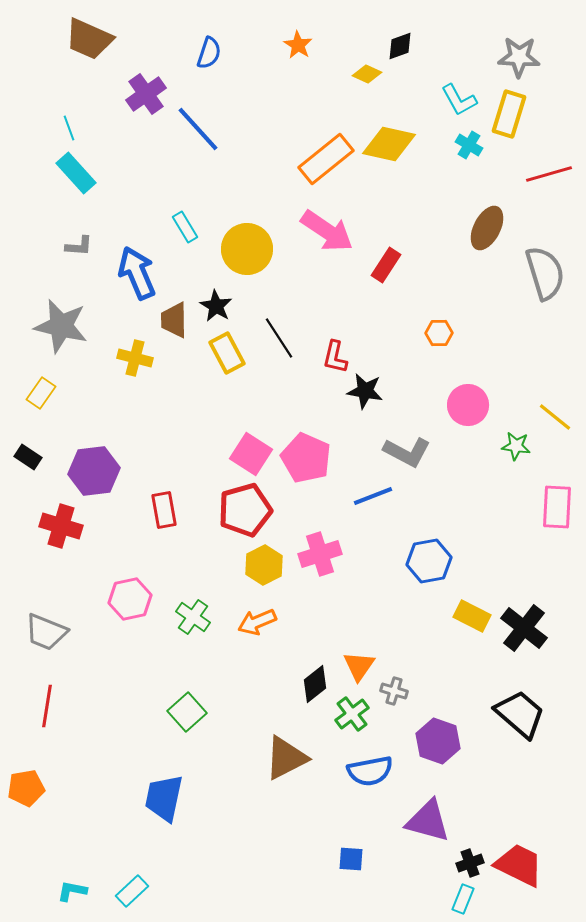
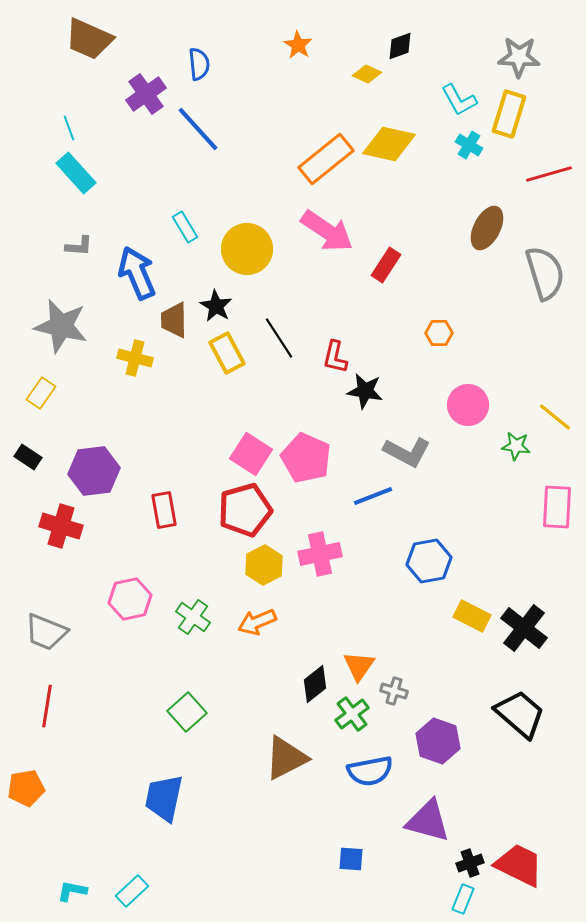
blue semicircle at (209, 53): moved 10 px left, 11 px down; rotated 24 degrees counterclockwise
pink cross at (320, 554): rotated 6 degrees clockwise
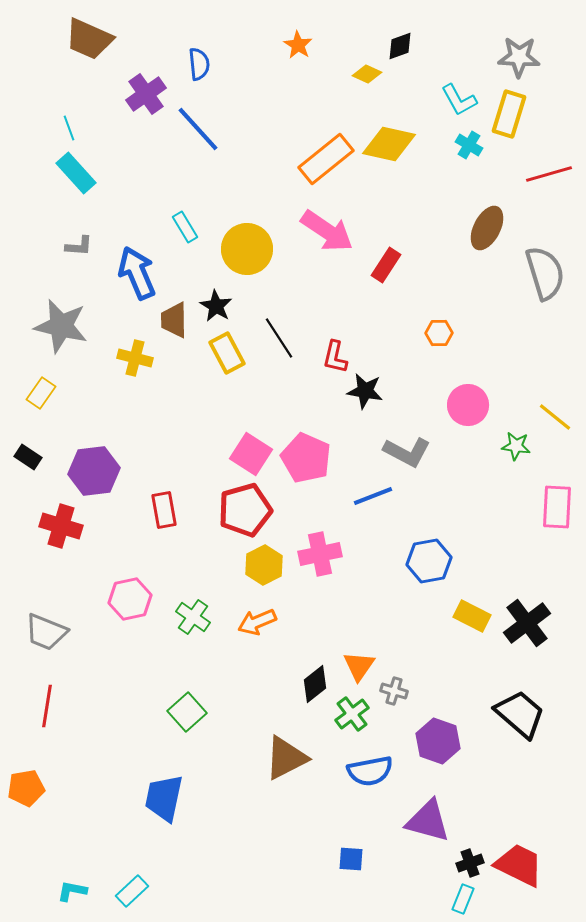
black cross at (524, 628): moved 3 px right, 5 px up; rotated 15 degrees clockwise
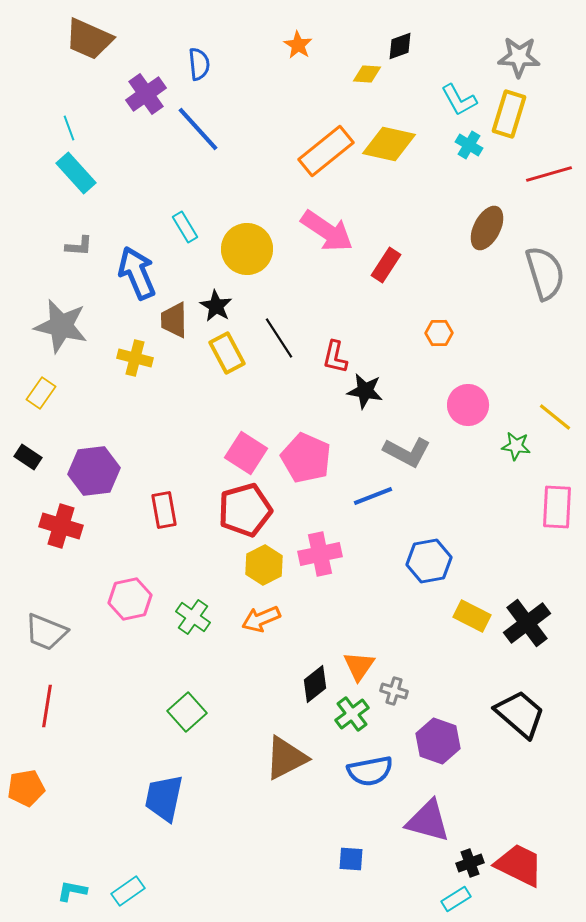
yellow diamond at (367, 74): rotated 20 degrees counterclockwise
orange rectangle at (326, 159): moved 8 px up
pink square at (251, 454): moved 5 px left, 1 px up
orange arrow at (257, 622): moved 4 px right, 3 px up
cyan rectangle at (132, 891): moved 4 px left; rotated 8 degrees clockwise
cyan rectangle at (463, 899): moved 7 px left; rotated 36 degrees clockwise
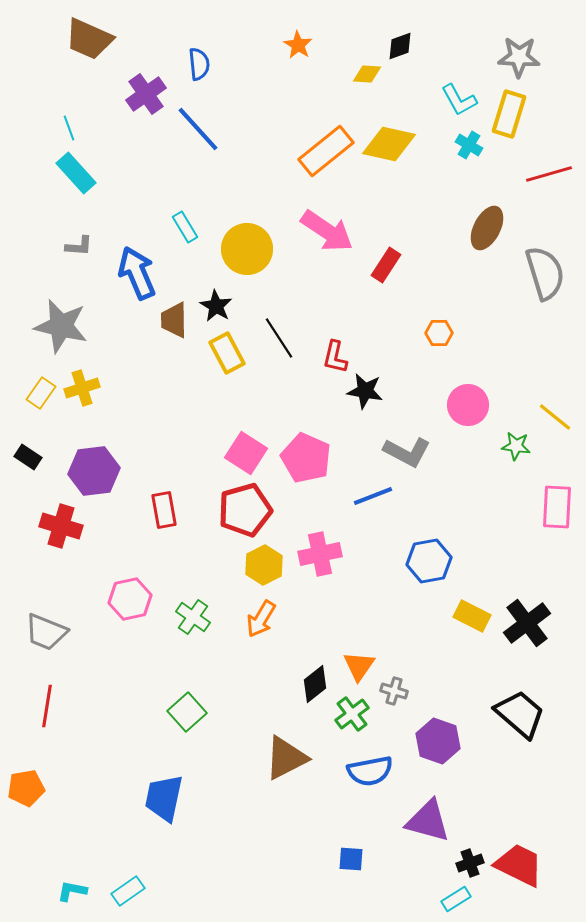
yellow cross at (135, 358): moved 53 px left, 30 px down; rotated 32 degrees counterclockwise
orange arrow at (261, 619): rotated 36 degrees counterclockwise
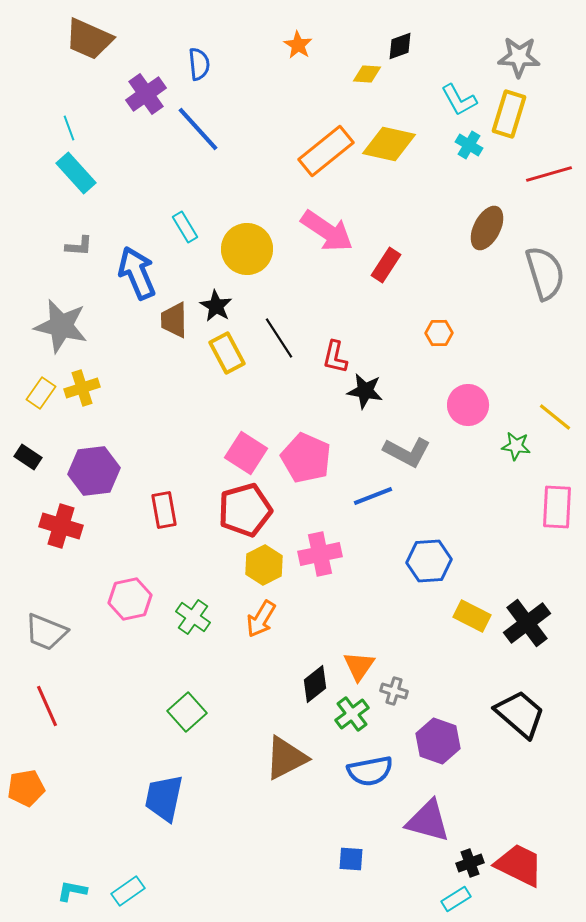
blue hexagon at (429, 561): rotated 6 degrees clockwise
red line at (47, 706): rotated 33 degrees counterclockwise
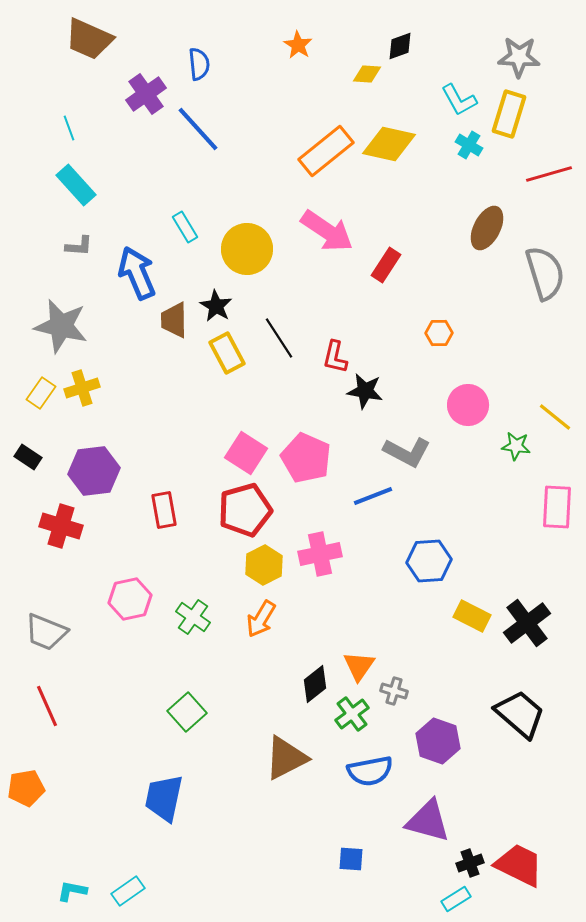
cyan rectangle at (76, 173): moved 12 px down
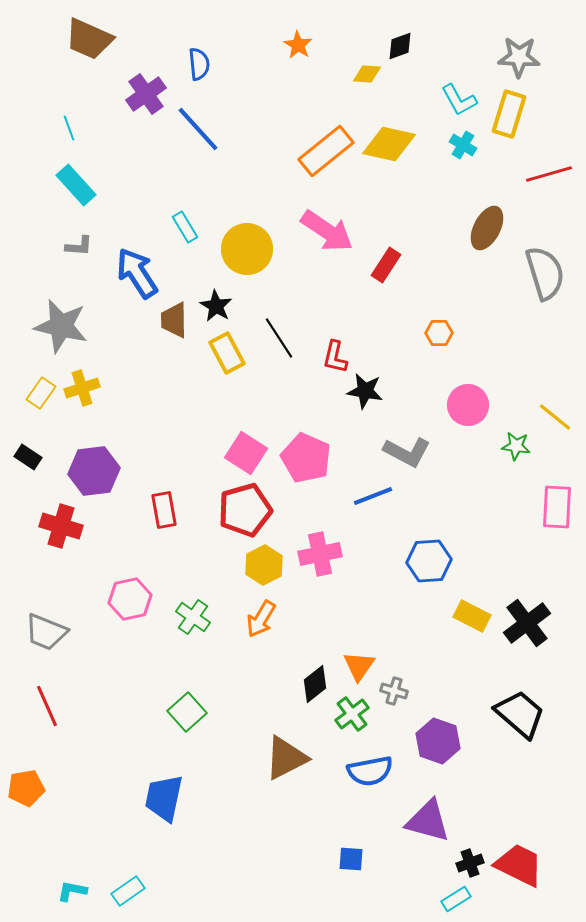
cyan cross at (469, 145): moved 6 px left
blue arrow at (137, 273): rotated 10 degrees counterclockwise
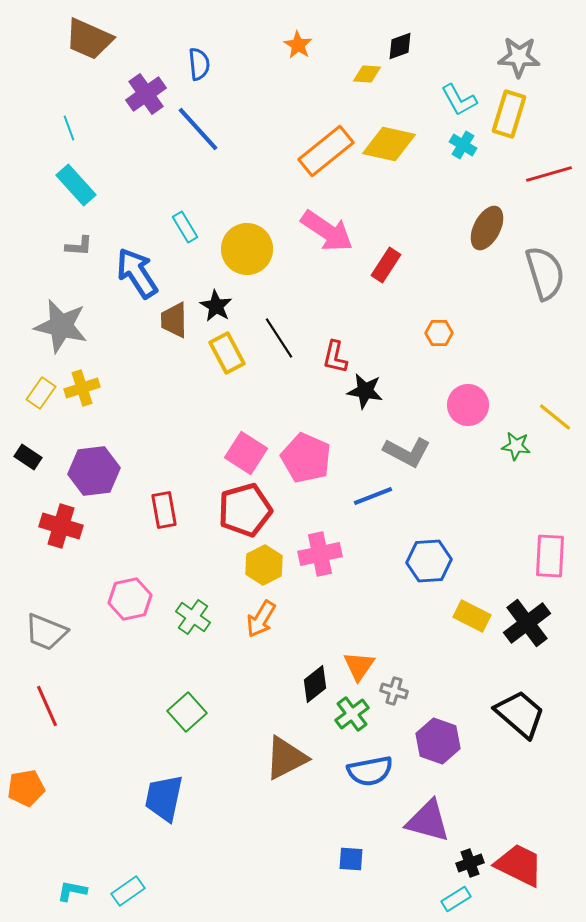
pink rectangle at (557, 507): moved 7 px left, 49 px down
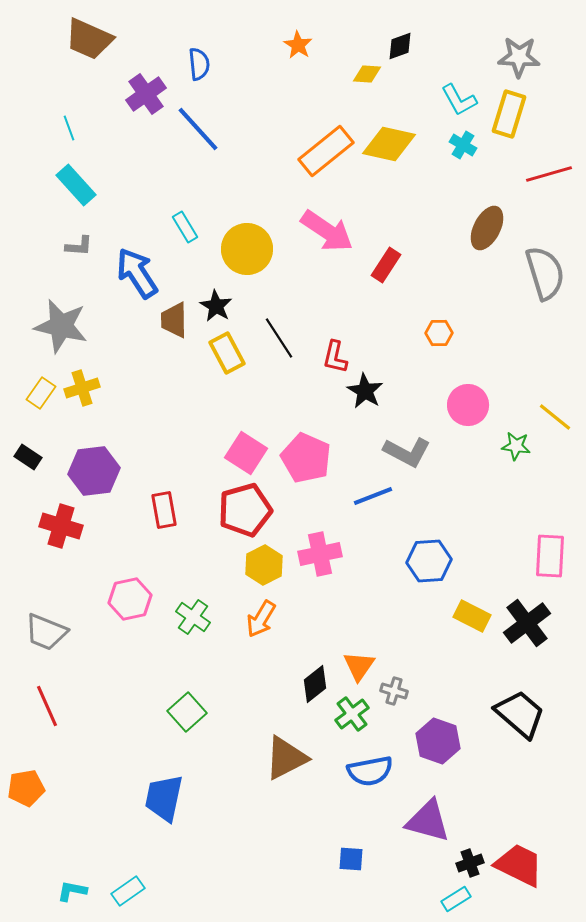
black star at (365, 391): rotated 21 degrees clockwise
